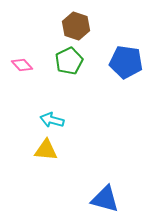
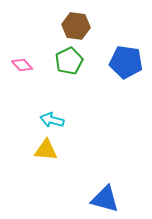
brown hexagon: rotated 12 degrees counterclockwise
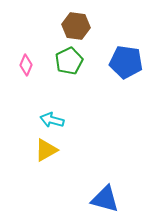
pink diamond: moved 4 px right; rotated 65 degrees clockwise
yellow triangle: rotated 35 degrees counterclockwise
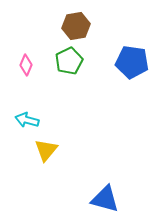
brown hexagon: rotated 16 degrees counterclockwise
blue pentagon: moved 6 px right
cyan arrow: moved 25 px left
yellow triangle: rotated 20 degrees counterclockwise
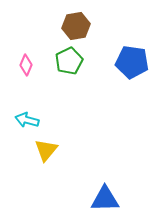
blue triangle: rotated 16 degrees counterclockwise
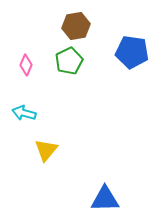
blue pentagon: moved 10 px up
cyan arrow: moved 3 px left, 7 px up
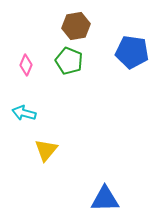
green pentagon: rotated 24 degrees counterclockwise
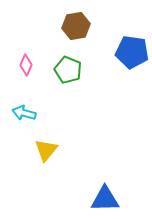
green pentagon: moved 1 px left, 9 px down
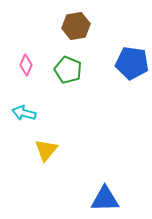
blue pentagon: moved 11 px down
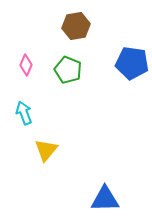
cyan arrow: rotated 55 degrees clockwise
